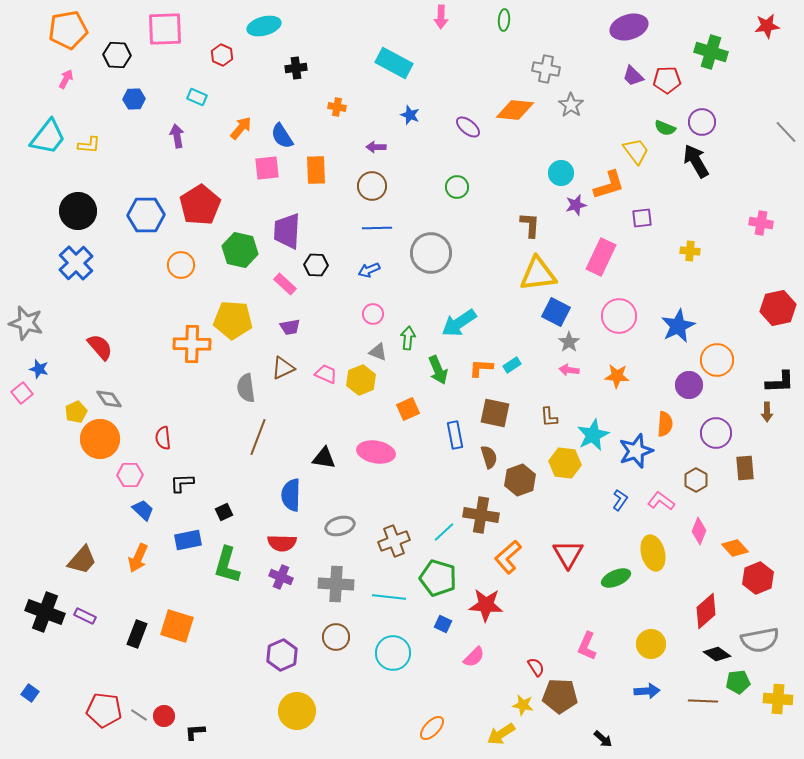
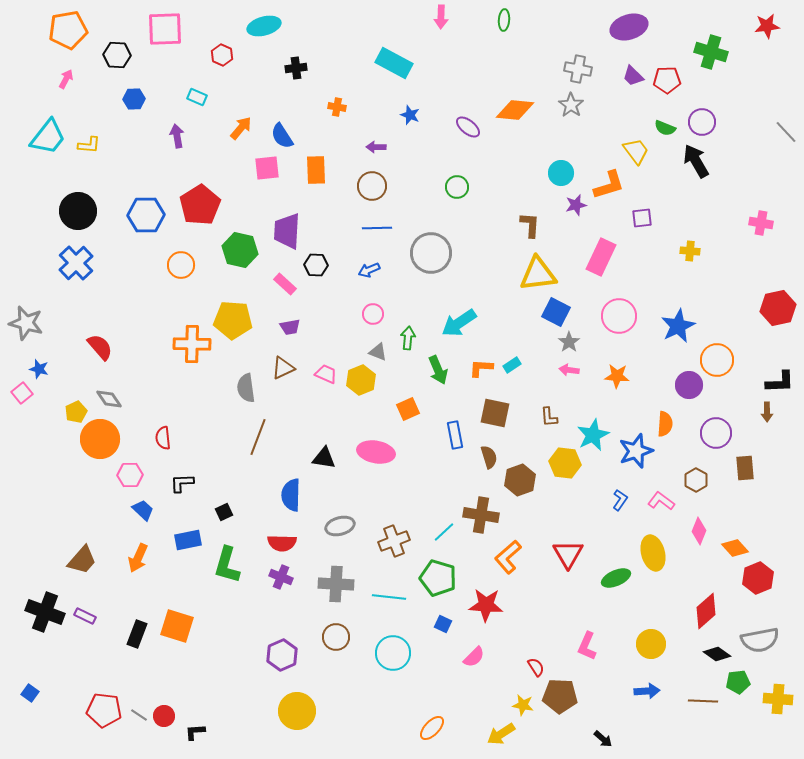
gray cross at (546, 69): moved 32 px right
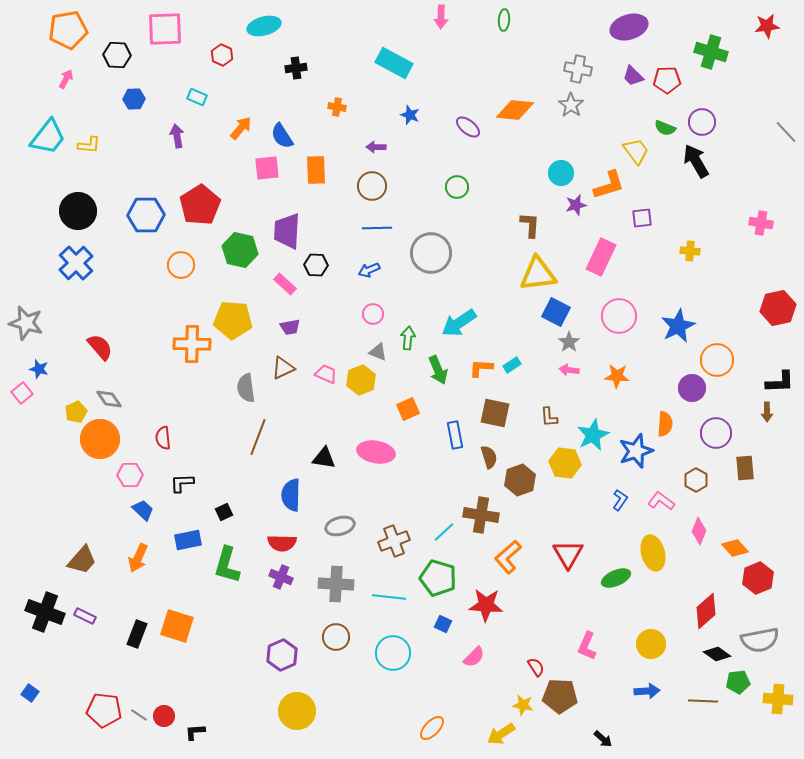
purple circle at (689, 385): moved 3 px right, 3 px down
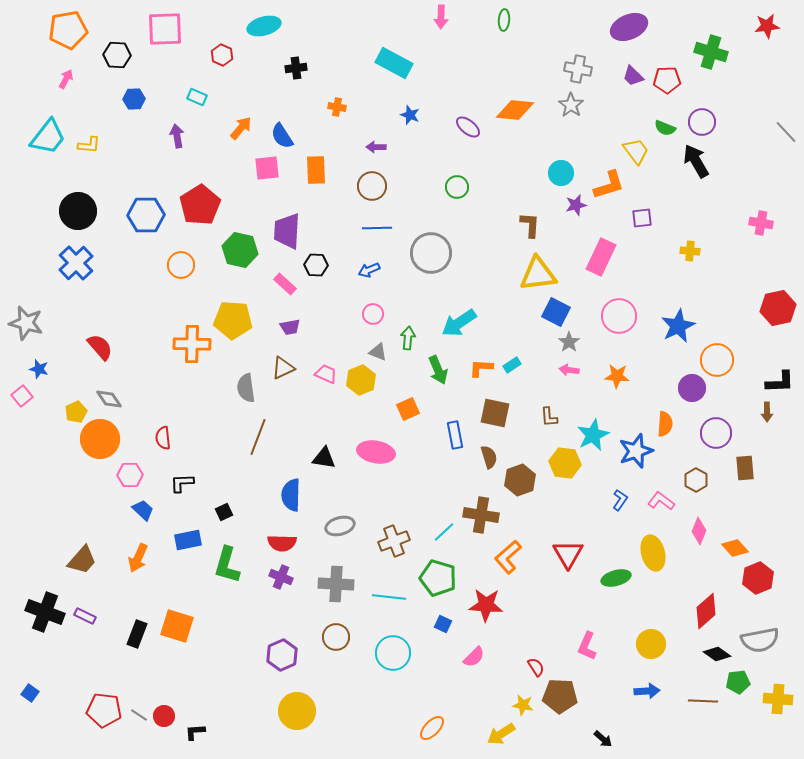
purple ellipse at (629, 27): rotated 6 degrees counterclockwise
pink square at (22, 393): moved 3 px down
green ellipse at (616, 578): rotated 8 degrees clockwise
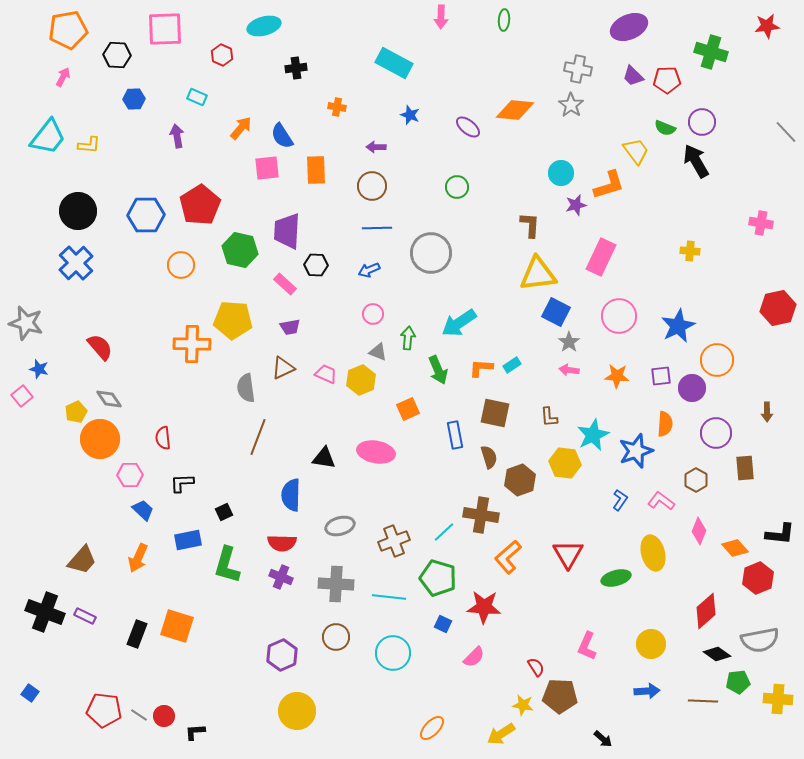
pink arrow at (66, 79): moved 3 px left, 2 px up
purple square at (642, 218): moved 19 px right, 158 px down
black L-shape at (780, 382): moved 152 px down; rotated 8 degrees clockwise
red star at (486, 605): moved 2 px left, 2 px down
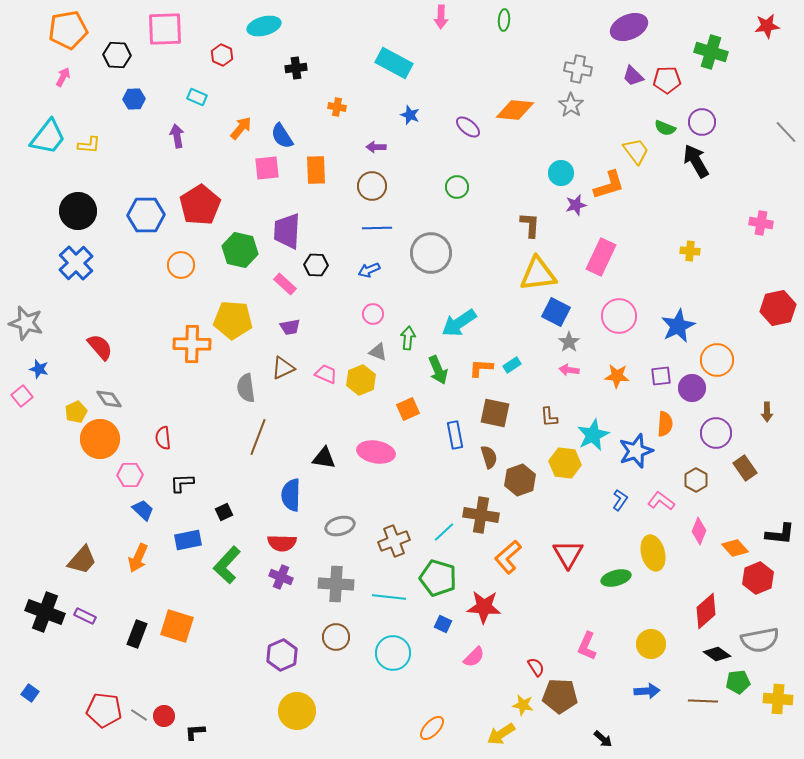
brown rectangle at (745, 468): rotated 30 degrees counterclockwise
green L-shape at (227, 565): rotated 27 degrees clockwise
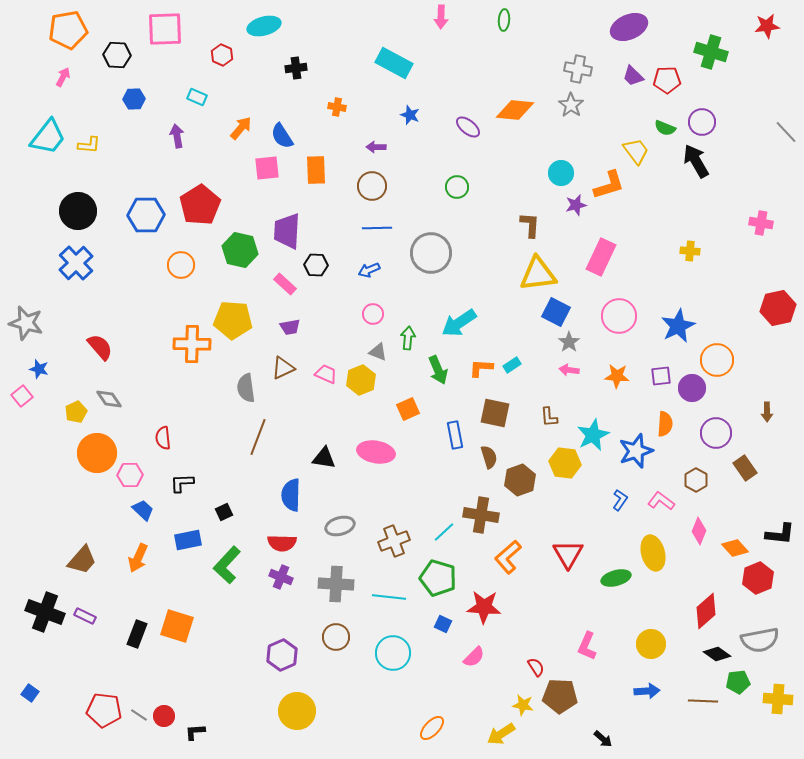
orange circle at (100, 439): moved 3 px left, 14 px down
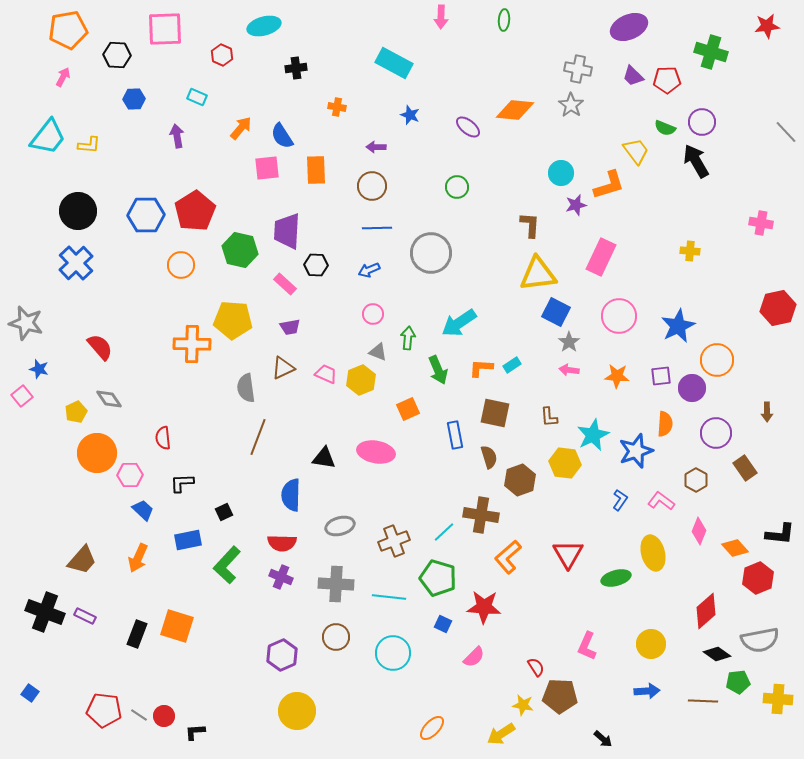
red pentagon at (200, 205): moved 5 px left, 6 px down
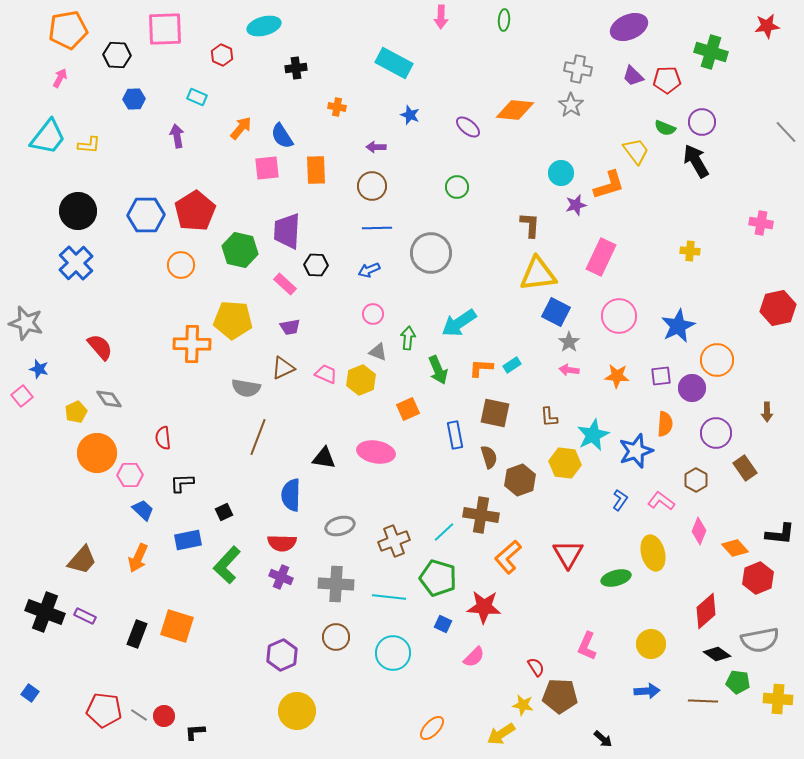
pink arrow at (63, 77): moved 3 px left, 1 px down
gray semicircle at (246, 388): rotated 72 degrees counterclockwise
green pentagon at (738, 682): rotated 15 degrees clockwise
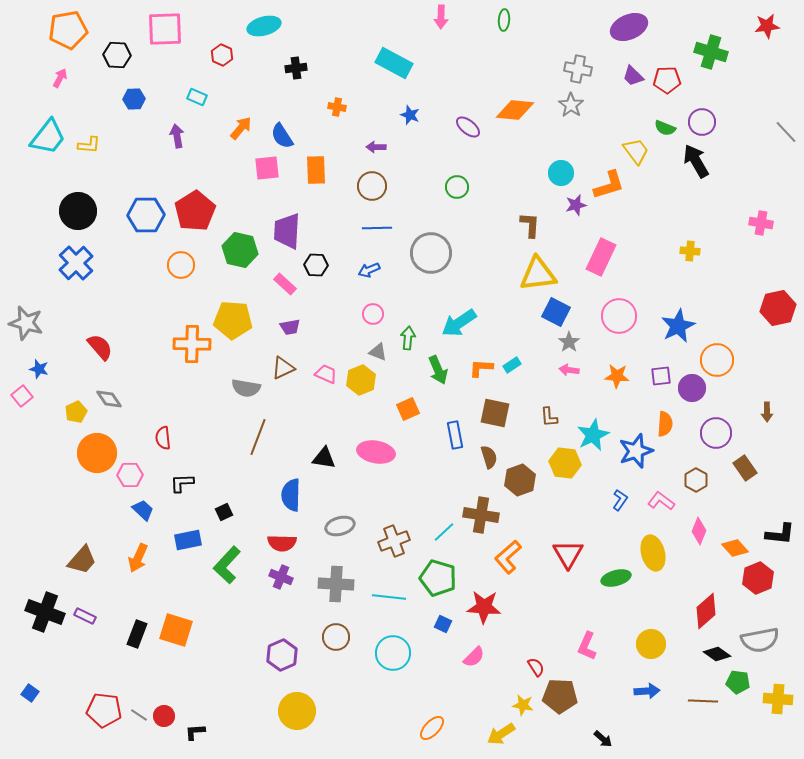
orange square at (177, 626): moved 1 px left, 4 px down
